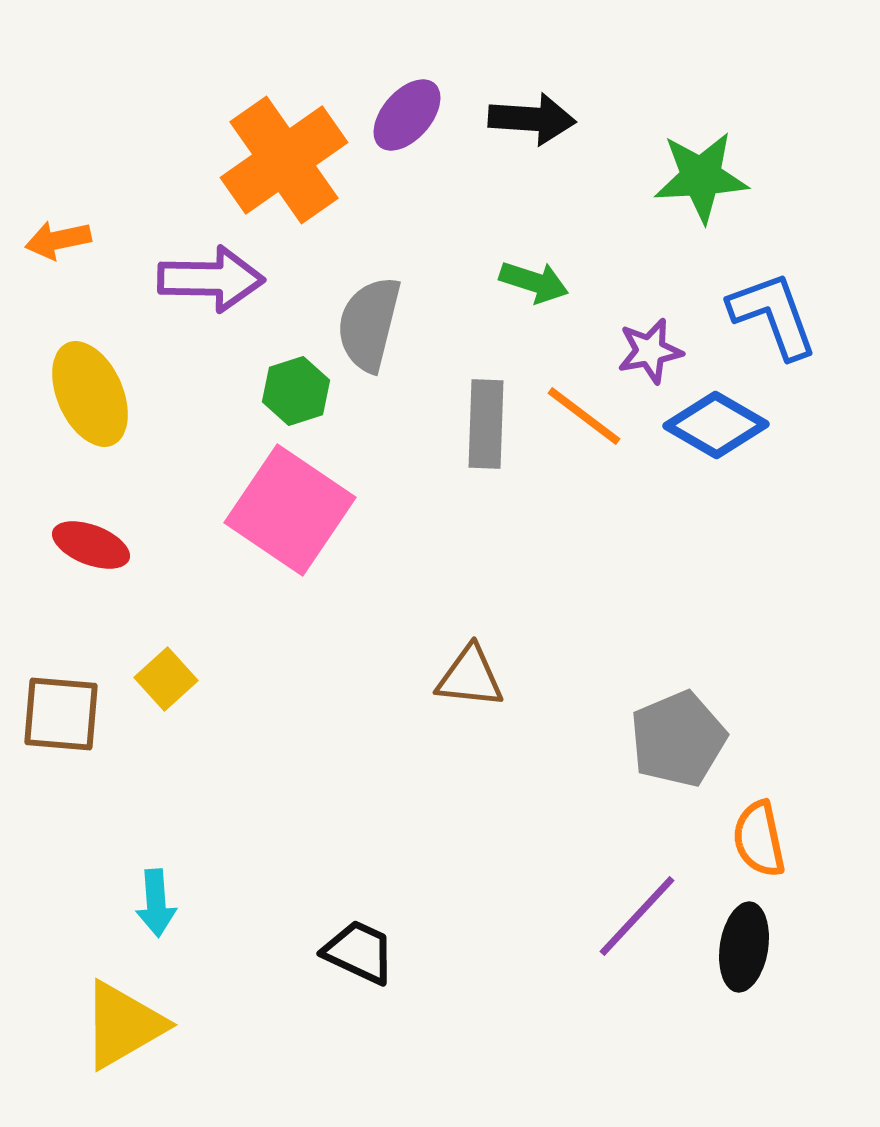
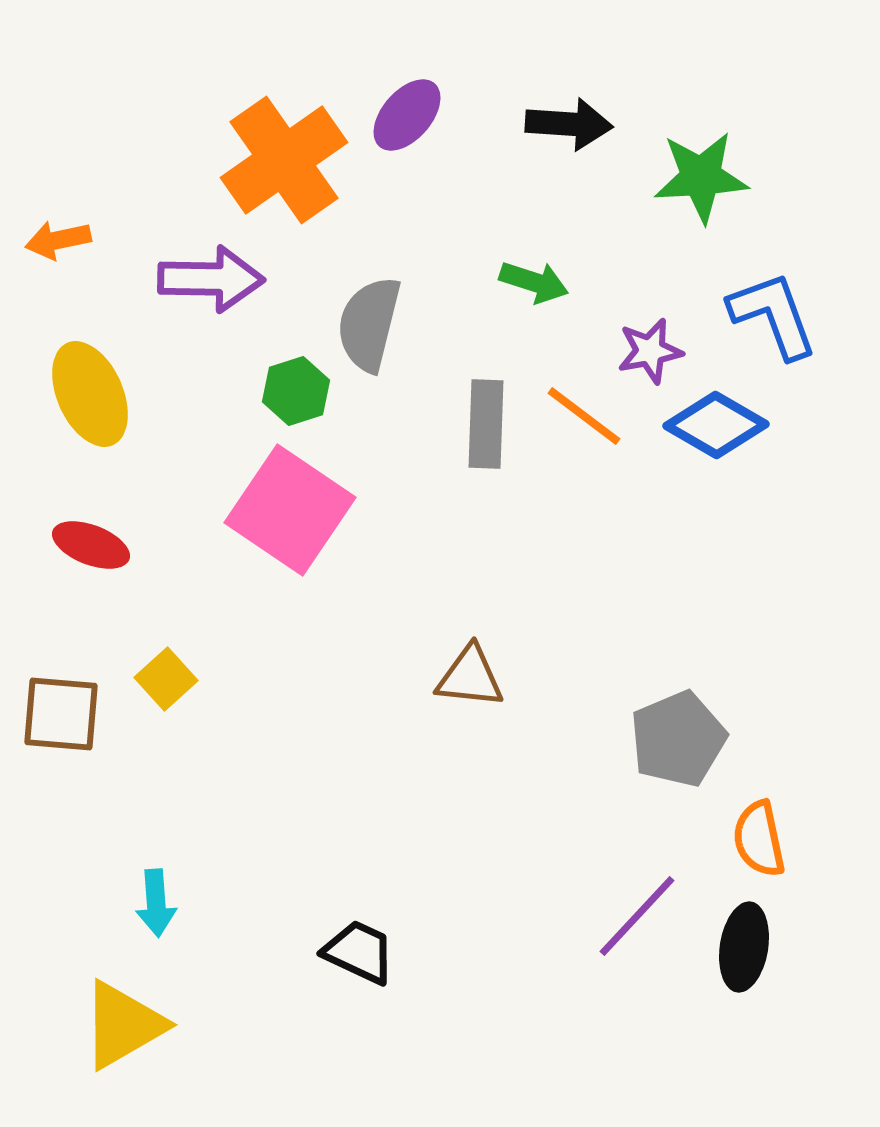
black arrow: moved 37 px right, 5 px down
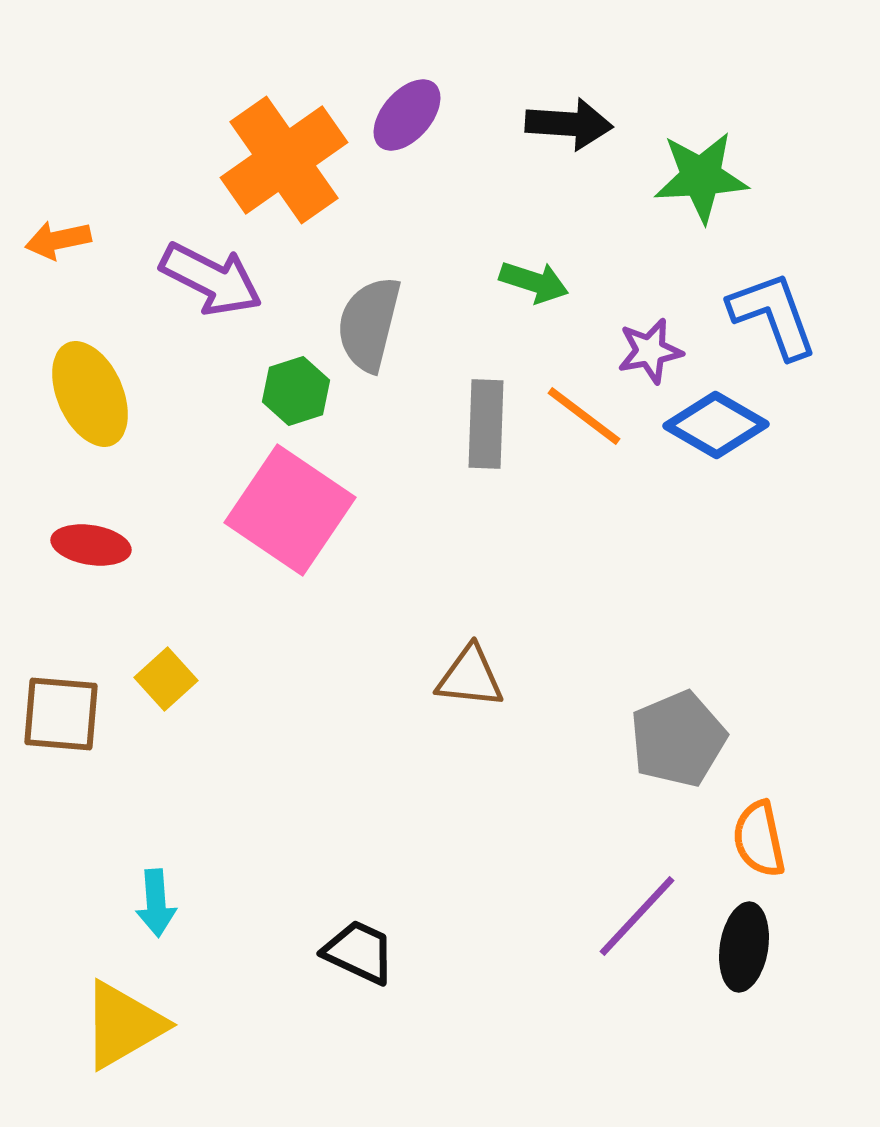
purple arrow: rotated 26 degrees clockwise
red ellipse: rotated 12 degrees counterclockwise
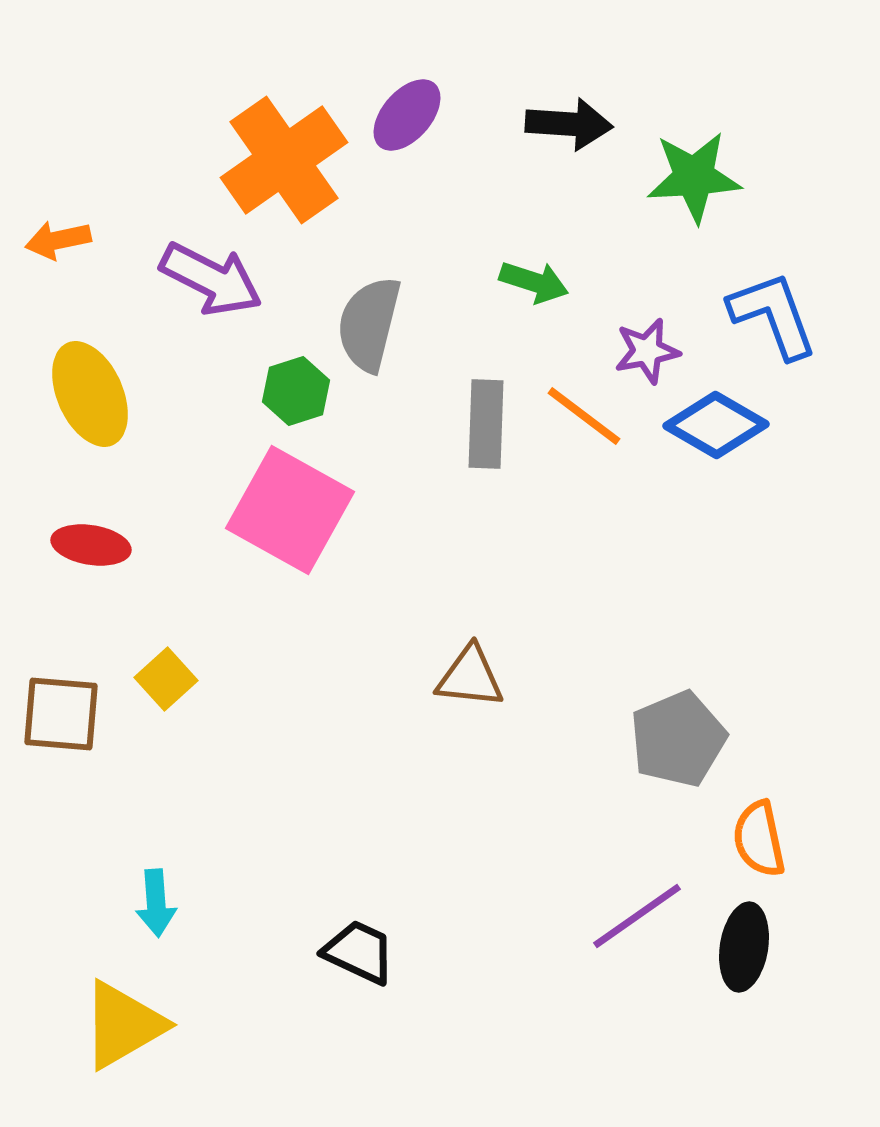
green star: moved 7 px left
purple star: moved 3 px left
pink square: rotated 5 degrees counterclockwise
purple line: rotated 12 degrees clockwise
